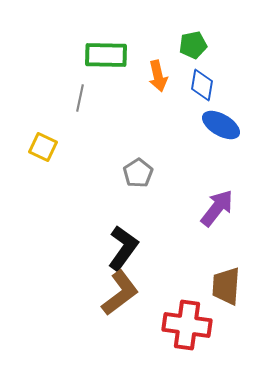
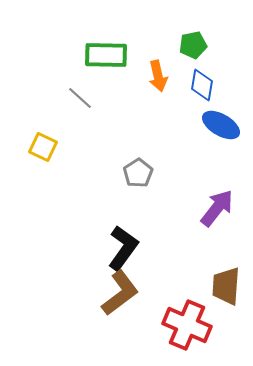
gray line: rotated 60 degrees counterclockwise
red cross: rotated 15 degrees clockwise
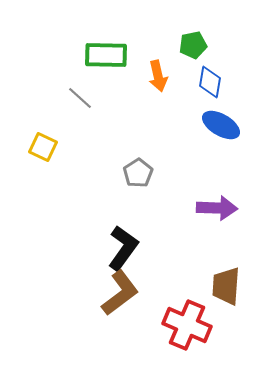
blue diamond: moved 8 px right, 3 px up
purple arrow: rotated 54 degrees clockwise
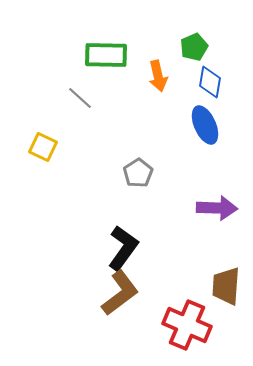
green pentagon: moved 1 px right, 2 px down; rotated 12 degrees counterclockwise
blue ellipse: moved 16 px left; rotated 36 degrees clockwise
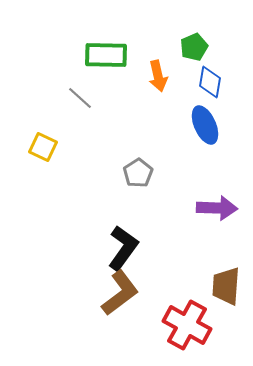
red cross: rotated 6 degrees clockwise
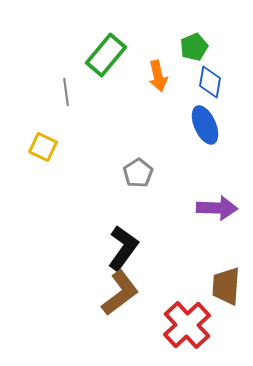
green rectangle: rotated 51 degrees counterclockwise
gray line: moved 14 px left, 6 px up; rotated 40 degrees clockwise
red cross: rotated 18 degrees clockwise
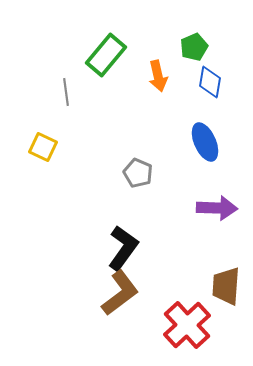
blue ellipse: moved 17 px down
gray pentagon: rotated 16 degrees counterclockwise
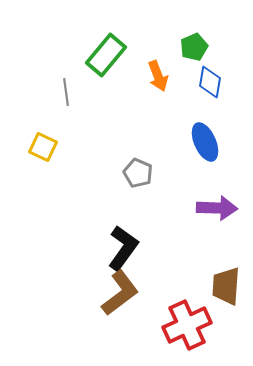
orange arrow: rotated 8 degrees counterclockwise
red cross: rotated 18 degrees clockwise
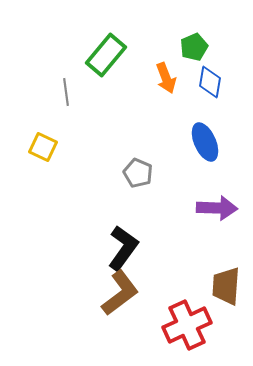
orange arrow: moved 8 px right, 2 px down
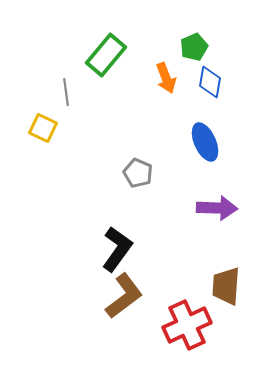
yellow square: moved 19 px up
black L-shape: moved 6 px left, 1 px down
brown L-shape: moved 4 px right, 3 px down
